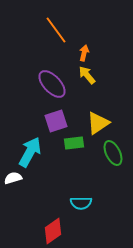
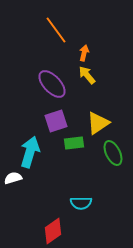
cyan arrow: rotated 12 degrees counterclockwise
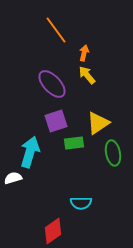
green ellipse: rotated 15 degrees clockwise
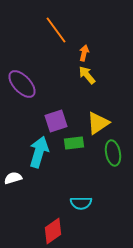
purple ellipse: moved 30 px left
cyan arrow: moved 9 px right
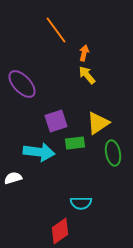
green rectangle: moved 1 px right
cyan arrow: rotated 80 degrees clockwise
red diamond: moved 7 px right
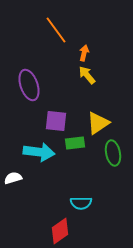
purple ellipse: moved 7 px right, 1 px down; rotated 24 degrees clockwise
purple square: rotated 25 degrees clockwise
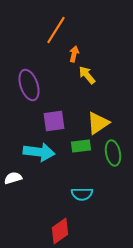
orange line: rotated 68 degrees clockwise
orange arrow: moved 10 px left, 1 px down
purple square: moved 2 px left; rotated 15 degrees counterclockwise
green rectangle: moved 6 px right, 3 px down
cyan semicircle: moved 1 px right, 9 px up
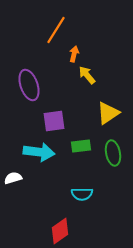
yellow triangle: moved 10 px right, 10 px up
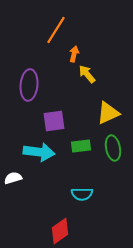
yellow arrow: moved 1 px up
purple ellipse: rotated 24 degrees clockwise
yellow triangle: rotated 10 degrees clockwise
green ellipse: moved 5 px up
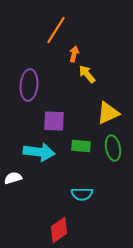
purple square: rotated 10 degrees clockwise
green rectangle: rotated 12 degrees clockwise
red diamond: moved 1 px left, 1 px up
